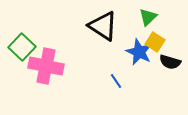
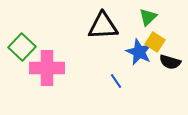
black triangle: rotated 36 degrees counterclockwise
pink cross: moved 1 px right, 2 px down; rotated 12 degrees counterclockwise
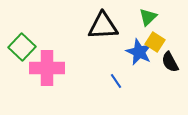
black semicircle: rotated 45 degrees clockwise
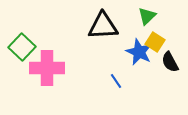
green triangle: moved 1 px left, 1 px up
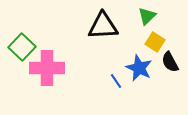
blue star: moved 16 px down
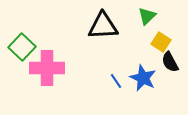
yellow square: moved 6 px right
blue star: moved 4 px right, 10 px down
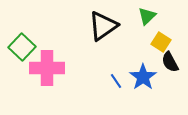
black triangle: rotated 32 degrees counterclockwise
blue star: moved 1 px up; rotated 12 degrees clockwise
